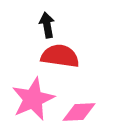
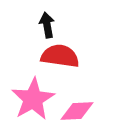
pink star: rotated 6 degrees counterclockwise
pink diamond: moved 2 px left, 1 px up
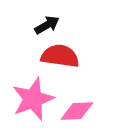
black arrow: rotated 70 degrees clockwise
pink star: rotated 9 degrees clockwise
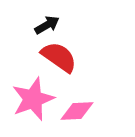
red semicircle: moved 1 px left, 1 px down; rotated 27 degrees clockwise
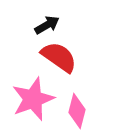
pink diamond: rotated 72 degrees counterclockwise
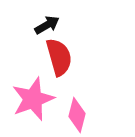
red semicircle: rotated 39 degrees clockwise
pink diamond: moved 4 px down
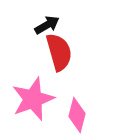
red semicircle: moved 5 px up
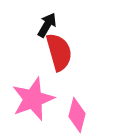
black arrow: rotated 30 degrees counterclockwise
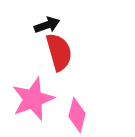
black arrow: rotated 40 degrees clockwise
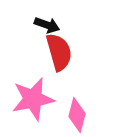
black arrow: rotated 40 degrees clockwise
pink star: rotated 9 degrees clockwise
